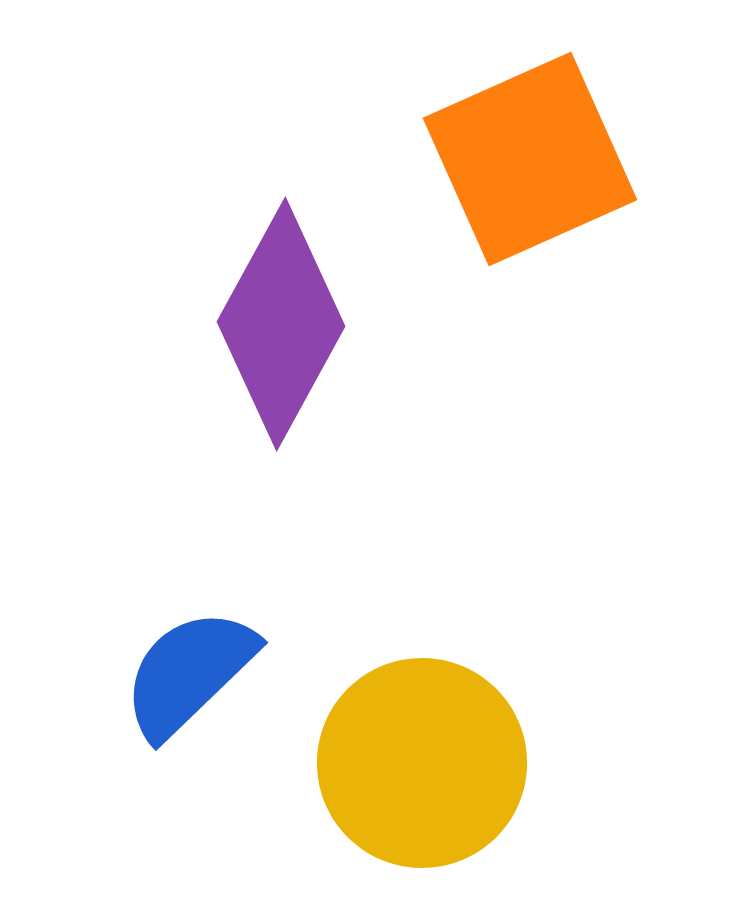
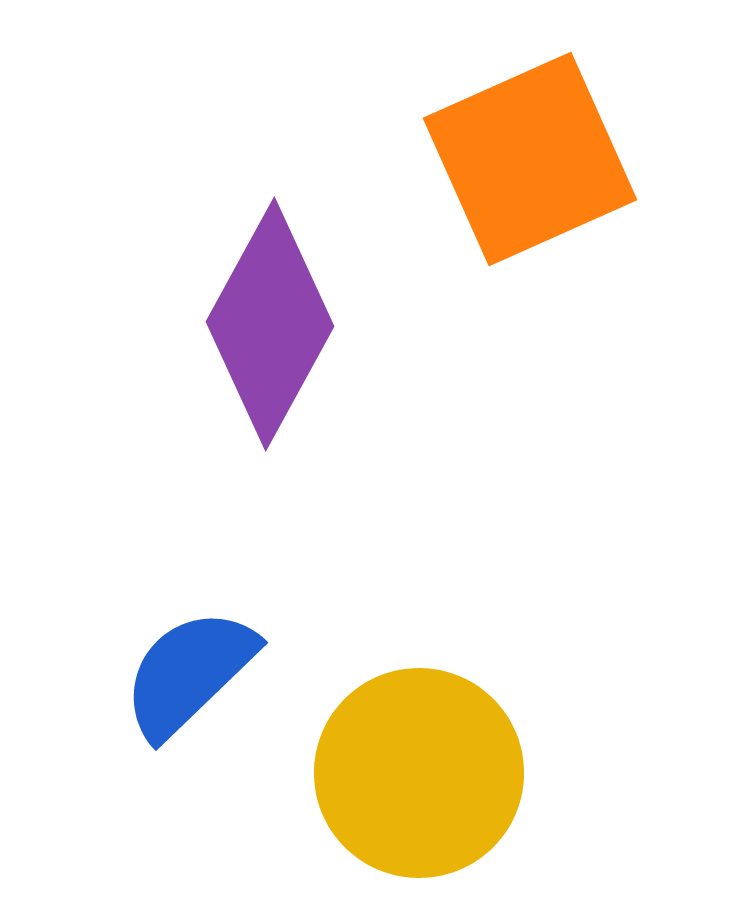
purple diamond: moved 11 px left
yellow circle: moved 3 px left, 10 px down
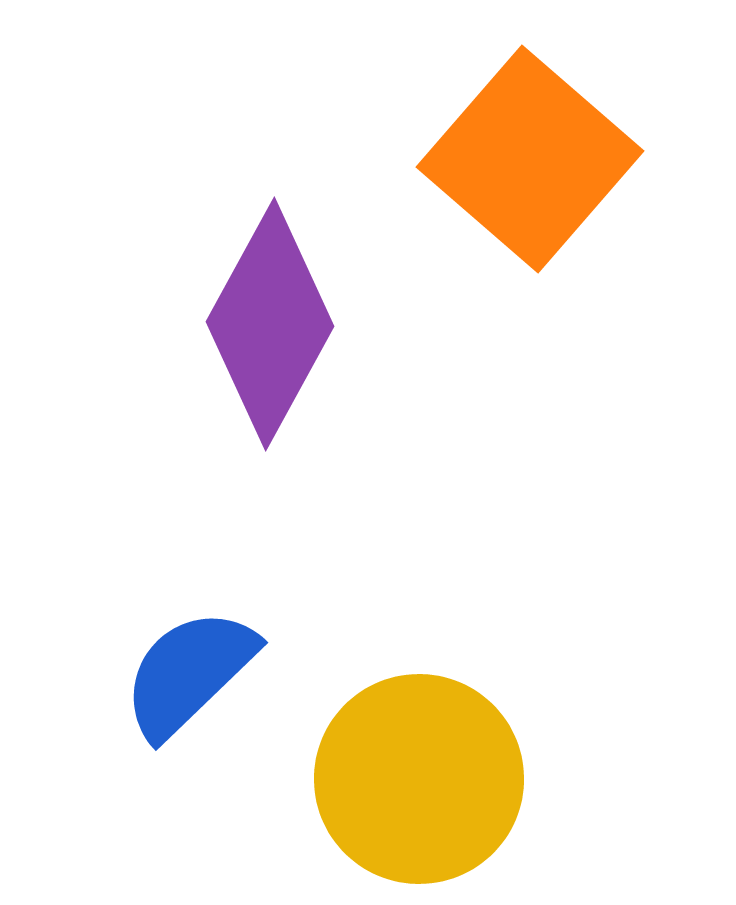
orange square: rotated 25 degrees counterclockwise
yellow circle: moved 6 px down
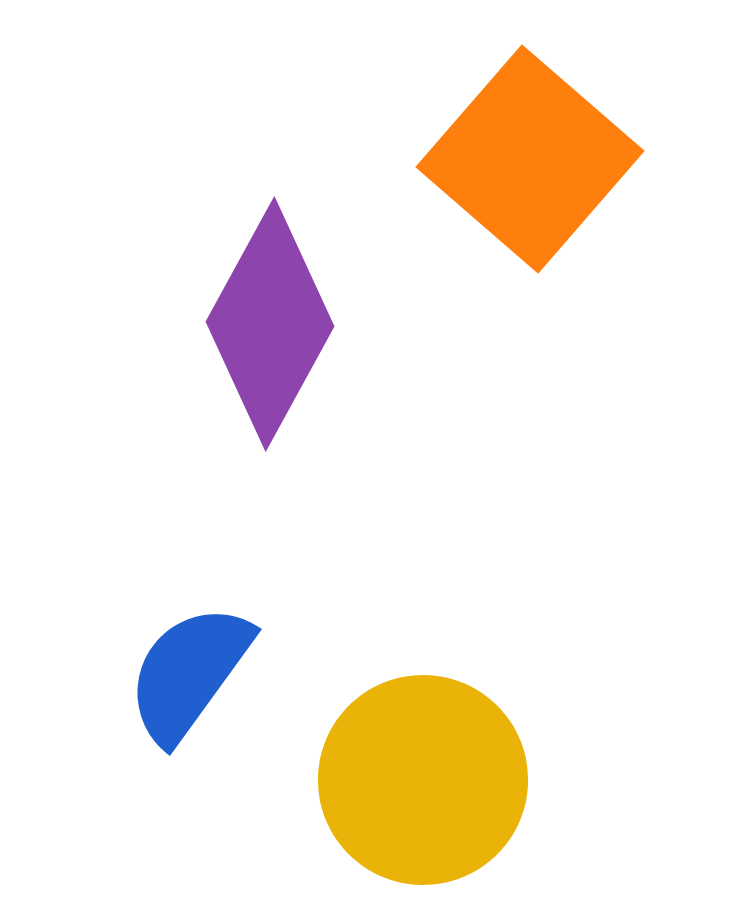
blue semicircle: rotated 10 degrees counterclockwise
yellow circle: moved 4 px right, 1 px down
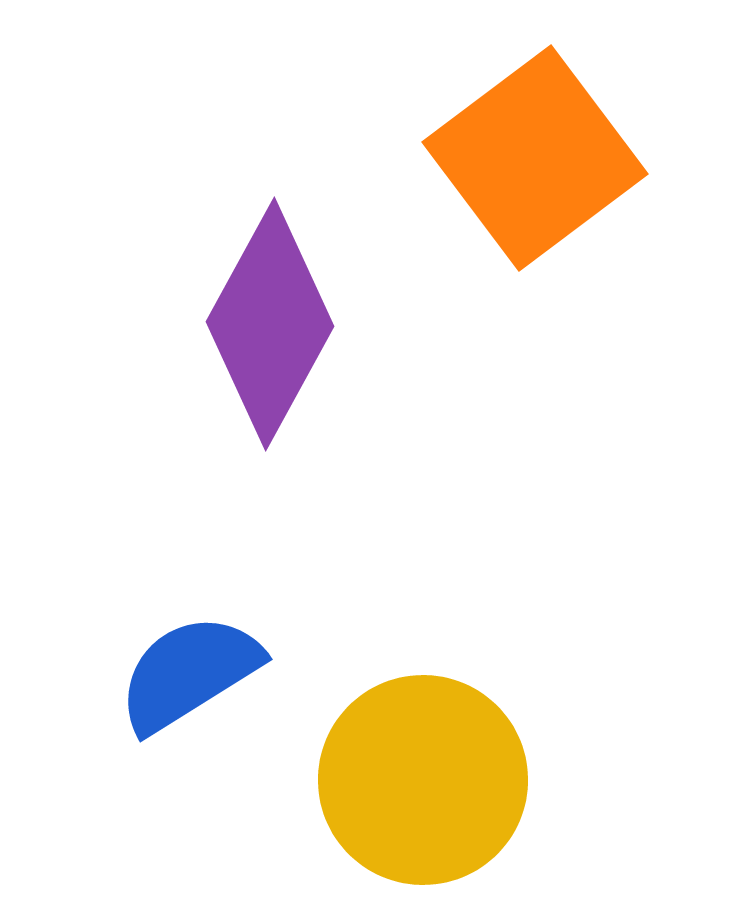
orange square: moved 5 px right, 1 px up; rotated 12 degrees clockwise
blue semicircle: rotated 22 degrees clockwise
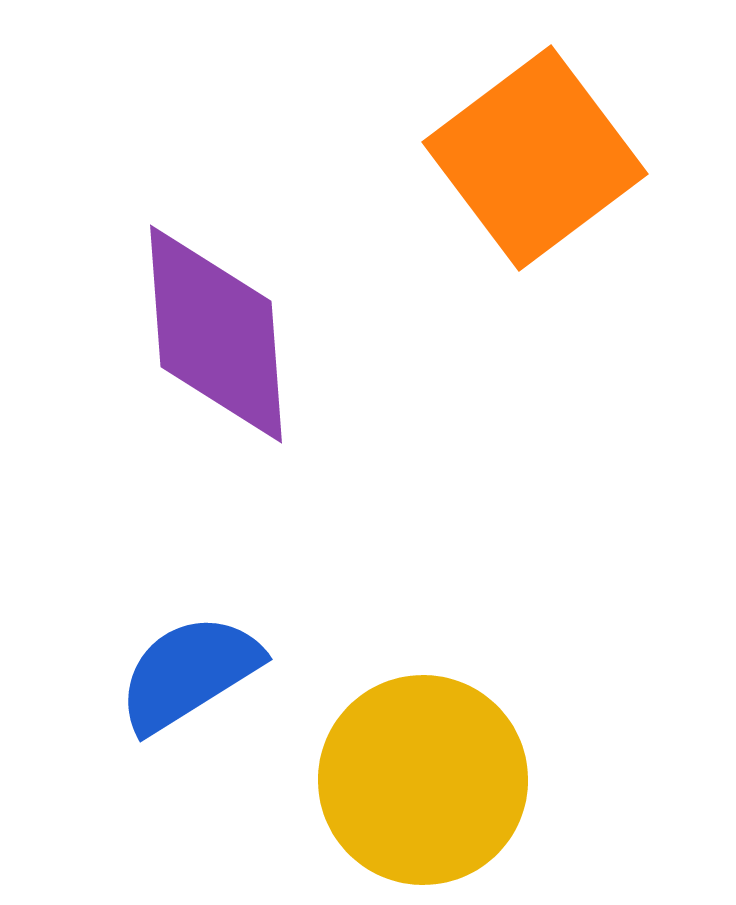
purple diamond: moved 54 px left, 10 px down; rotated 33 degrees counterclockwise
